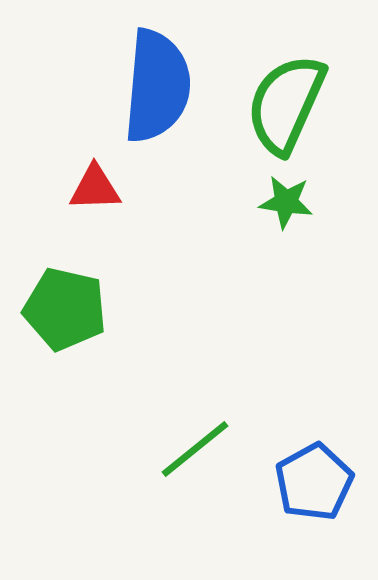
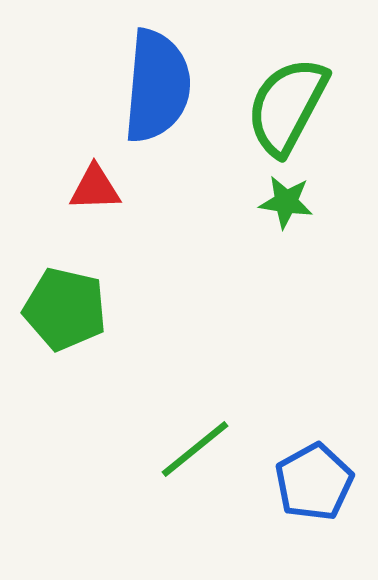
green semicircle: moved 1 px right, 2 px down; rotated 4 degrees clockwise
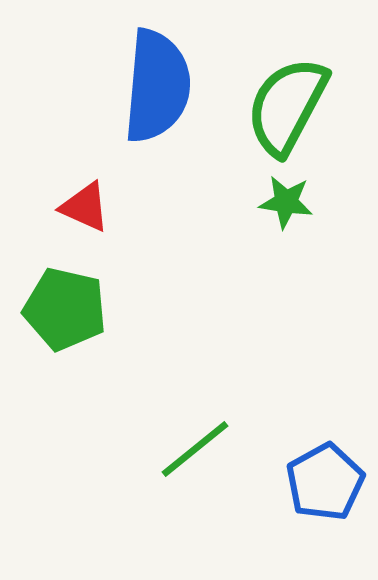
red triangle: moved 10 px left, 19 px down; rotated 26 degrees clockwise
blue pentagon: moved 11 px right
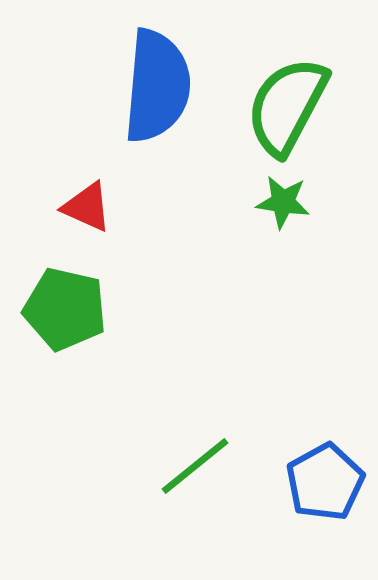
green star: moved 3 px left
red triangle: moved 2 px right
green line: moved 17 px down
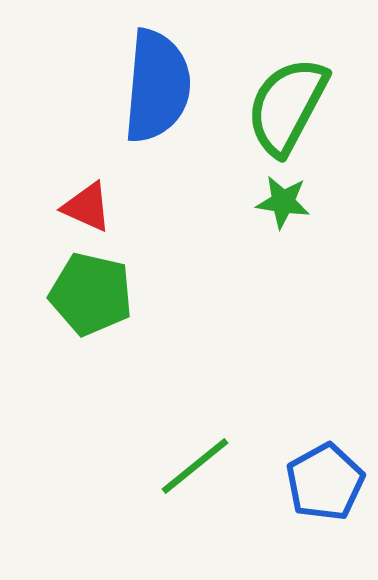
green pentagon: moved 26 px right, 15 px up
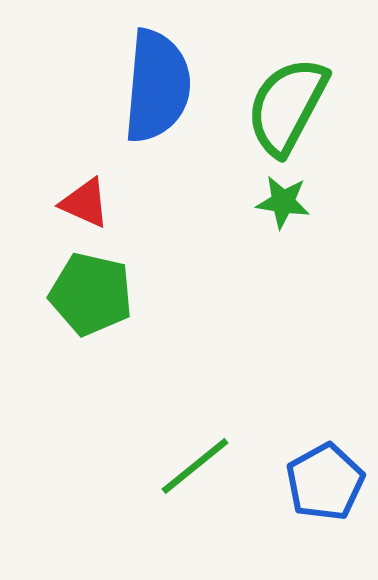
red triangle: moved 2 px left, 4 px up
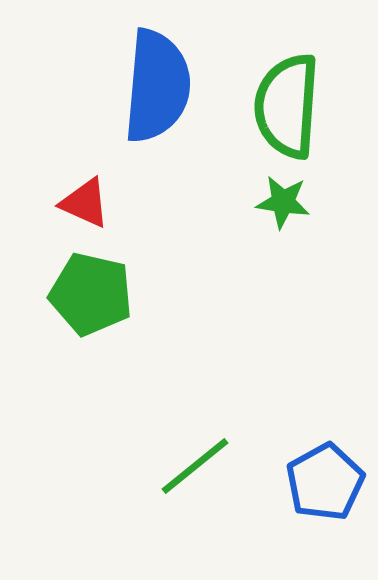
green semicircle: rotated 24 degrees counterclockwise
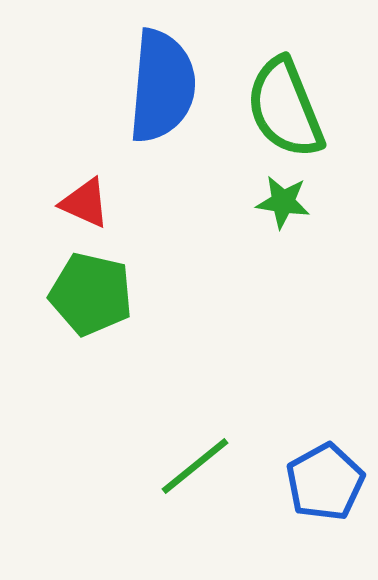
blue semicircle: moved 5 px right
green semicircle: moved 2 px left, 2 px down; rotated 26 degrees counterclockwise
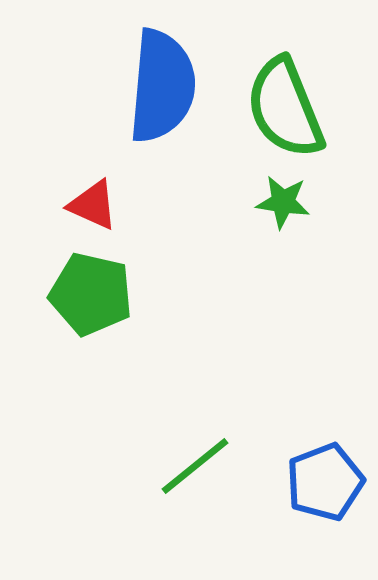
red triangle: moved 8 px right, 2 px down
blue pentagon: rotated 8 degrees clockwise
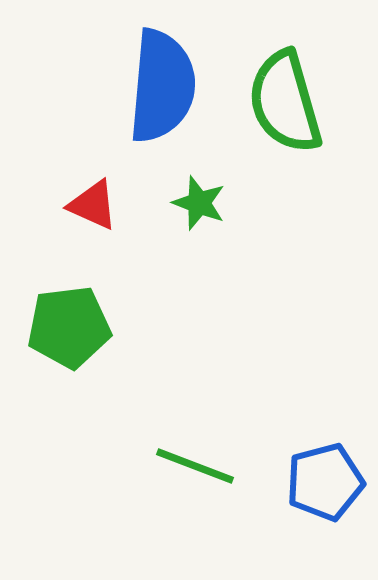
green semicircle: moved 6 px up; rotated 6 degrees clockwise
green star: moved 84 px left, 1 px down; rotated 12 degrees clockwise
green pentagon: moved 22 px left, 33 px down; rotated 20 degrees counterclockwise
green line: rotated 60 degrees clockwise
blue pentagon: rotated 6 degrees clockwise
